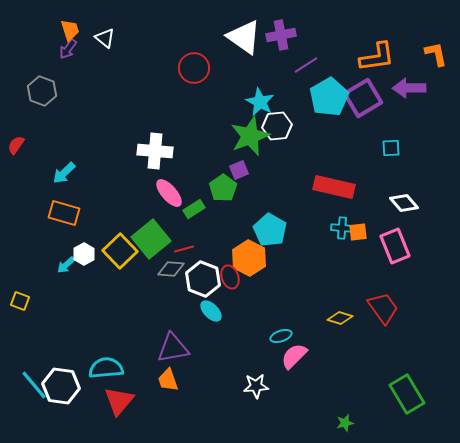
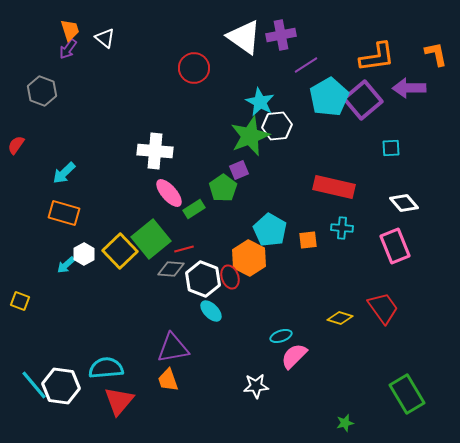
purple square at (363, 98): moved 2 px down; rotated 9 degrees counterclockwise
orange square at (358, 232): moved 50 px left, 8 px down
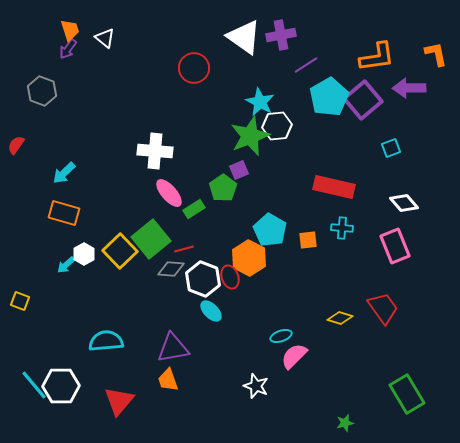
cyan square at (391, 148): rotated 18 degrees counterclockwise
cyan semicircle at (106, 368): moved 27 px up
white hexagon at (61, 386): rotated 9 degrees counterclockwise
white star at (256, 386): rotated 25 degrees clockwise
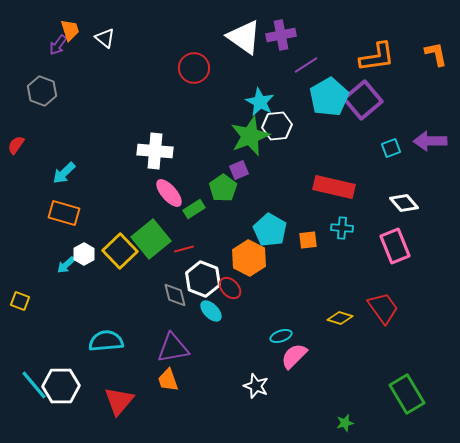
purple arrow at (68, 49): moved 10 px left, 4 px up
purple arrow at (409, 88): moved 21 px right, 53 px down
gray diamond at (171, 269): moved 4 px right, 26 px down; rotated 72 degrees clockwise
red ellipse at (230, 277): moved 11 px down; rotated 25 degrees counterclockwise
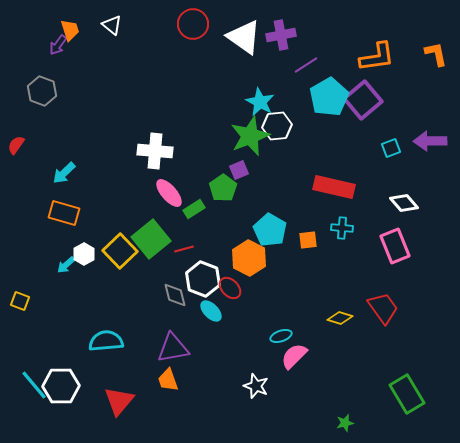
white triangle at (105, 38): moved 7 px right, 13 px up
red circle at (194, 68): moved 1 px left, 44 px up
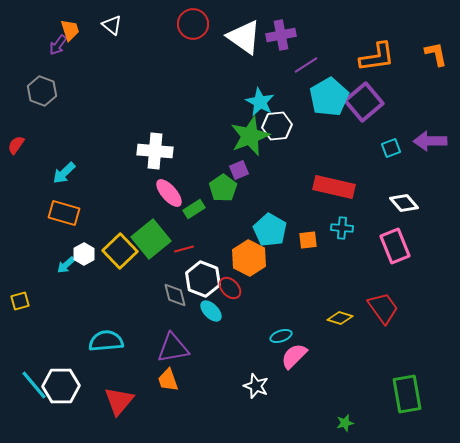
purple square at (363, 100): moved 1 px right, 2 px down
yellow square at (20, 301): rotated 36 degrees counterclockwise
green rectangle at (407, 394): rotated 21 degrees clockwise
